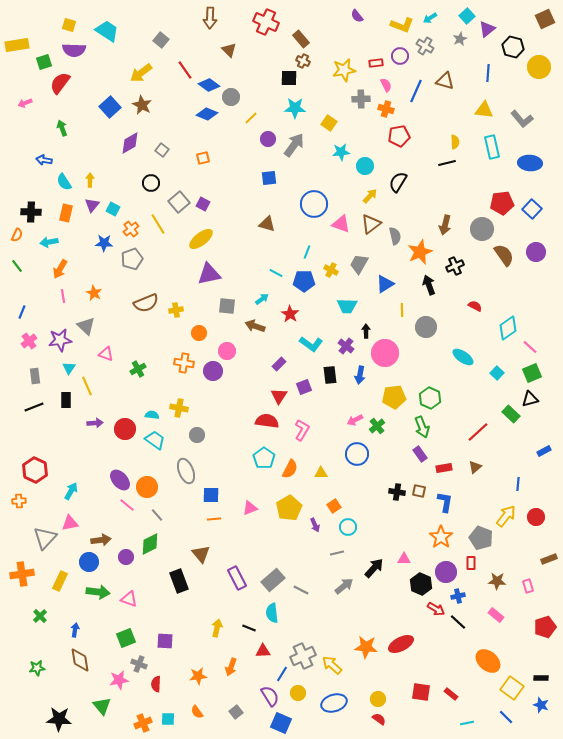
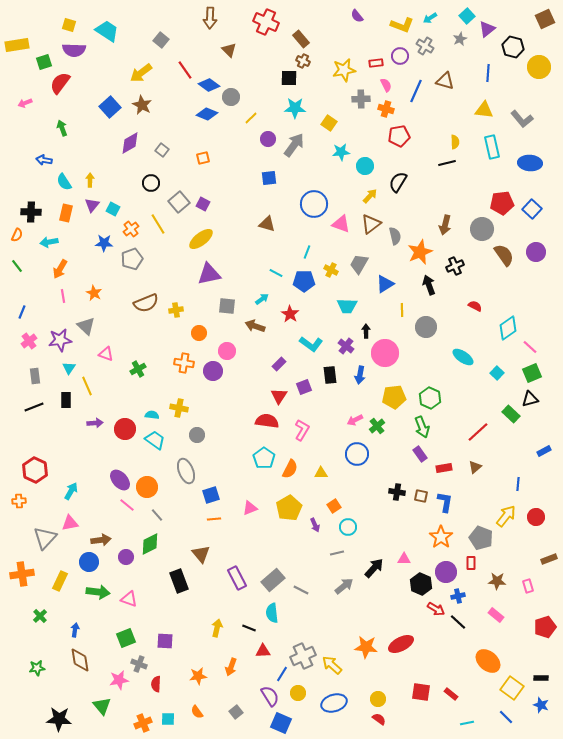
brown square at (419, 491): moved 2 px right, 5 px down
blue square at (211, 495): rotated 18 degrees counterclockwise
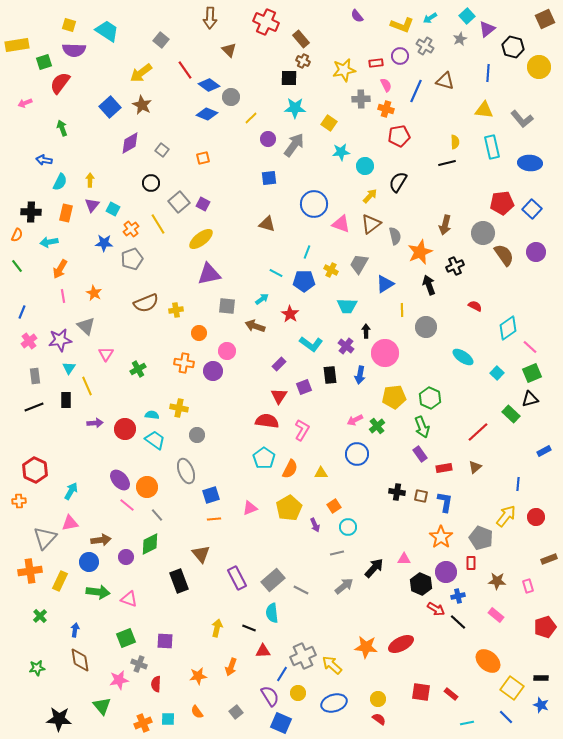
cyan semicircle at (64, 182): moved 4 px left; rotated 120 degrees counterclockwise
gray circle at (482, 229): moved 1 px right, 4 px down
pink triangle at (106, 354): rotated 42 degrees clockwise
orange cross at (22, 574): moved 8 px right, 3 px up
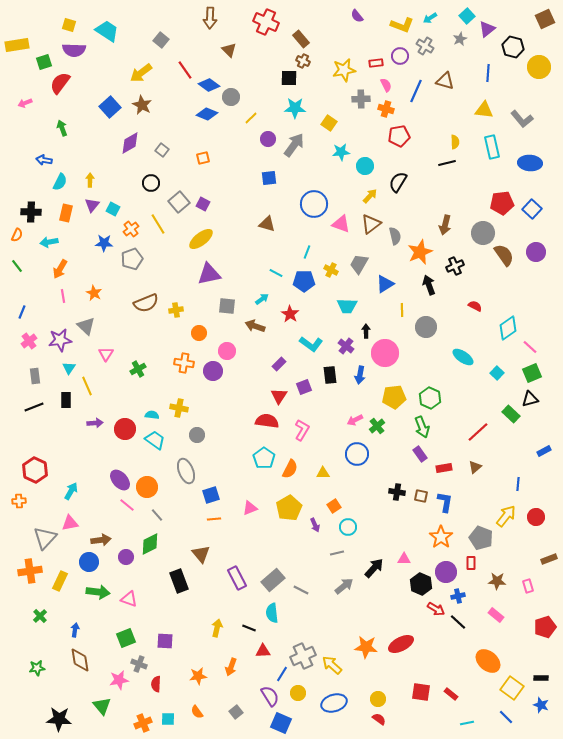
yellow triangle at (321, 473): moved 2 px right
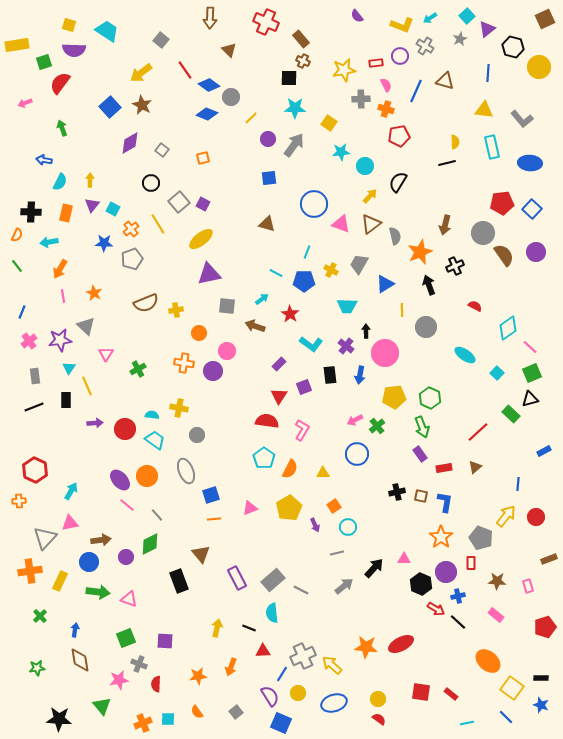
cyan ellipse at (463, 357): moved 2 px right, 2 px up
orange circle at (147, 487): moved 11 px up
black cross at (397, 492): rotated 21 degrees counterclockwise
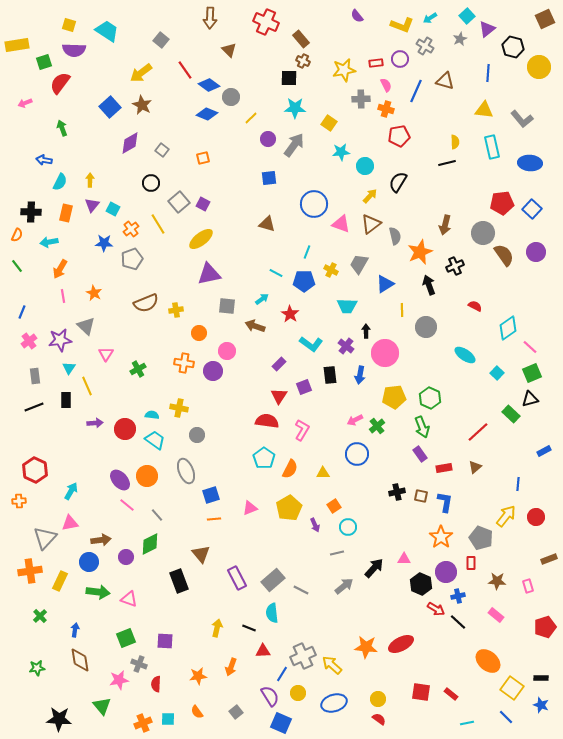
purple circle at (400, 56): moved 3 px down
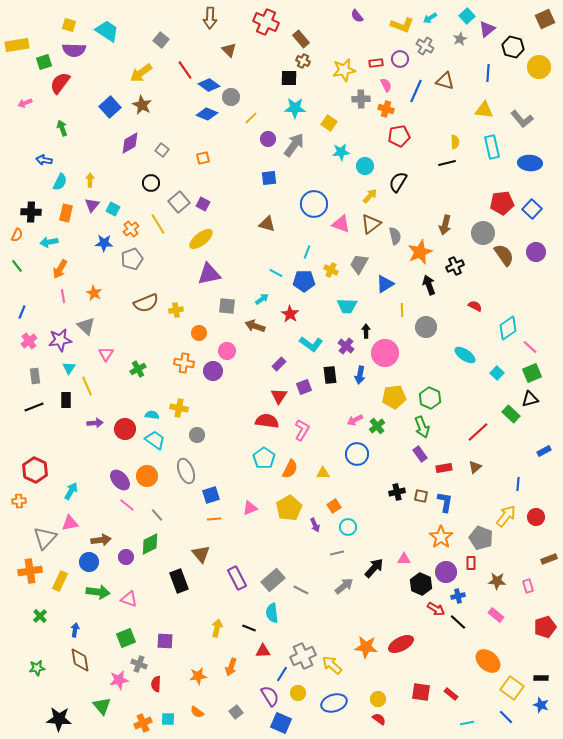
orange semicircle at (197, 712): rotated 16 degrees counterclockwise
